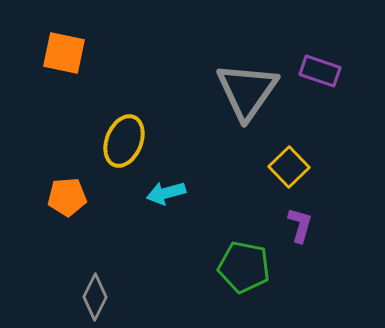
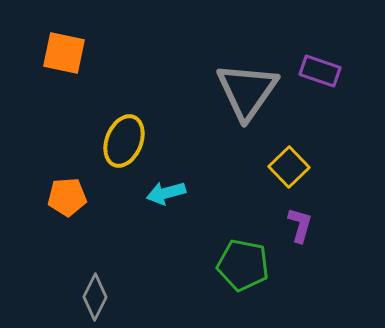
green pentagon: moved 1 px left, 2 px up
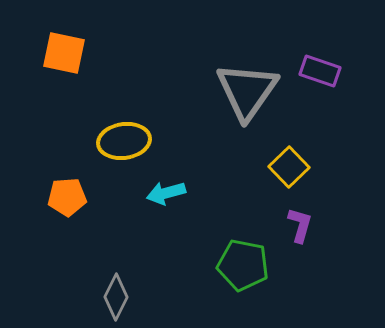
yellow ellipse: rotated 60 degrees clockwise
gray diamond: moved 21 px right
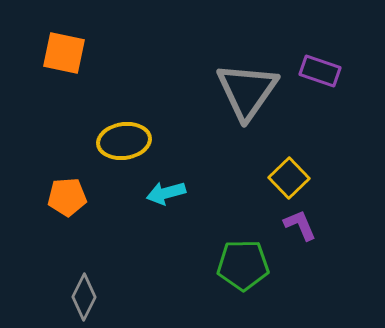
yellow square: moved 11 px down
purple L-shape: rotated 39 degrees counterclockwise
green pentagon: rotated 12 degrees counterclockwise
gray diamond: moved 32 px left
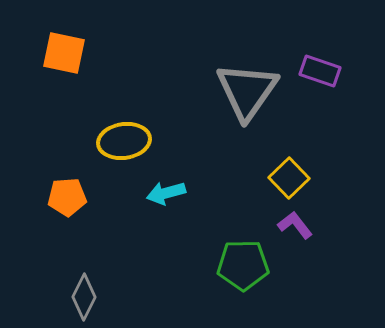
purple L-shape: moved 5 px left; rotated 15 degrees counterclockwise
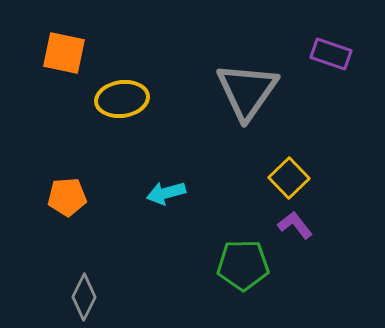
purple rectangle: moved 11 px right, 17 px up
yellow ellipse: moved 2 px left, 42 px up
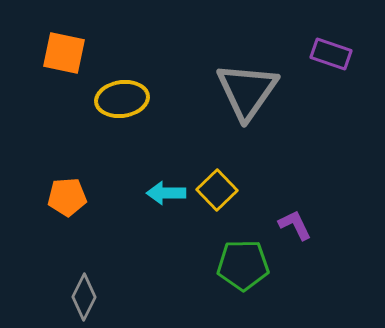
yellow square: moved 72 px left, 12 px down
cyan arrow: rotated 15 degrees clockwise
purple L-shape: rotated 12 degrees clockwise
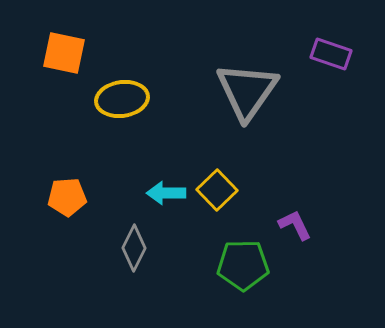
gray diamond: moved 50 px right, 49 px up
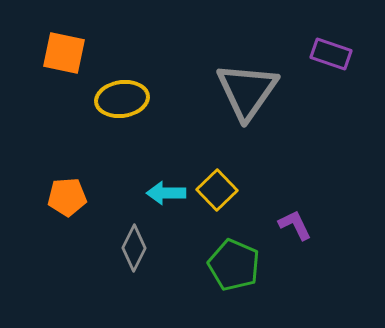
green pentagon: moved 9 px left; rotated 24 degrees clockwise
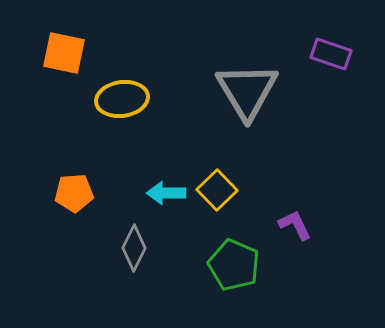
gray triangle: rotated 6 degrees counterclockwise
orange pentagon: moved 7 px right, 4 px up
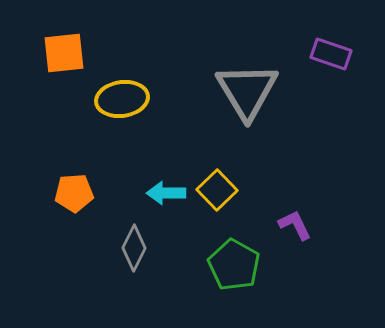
orange square: rotated 18 degrees counterclockwise
green pentagon: rotated 6 degrees clockwise
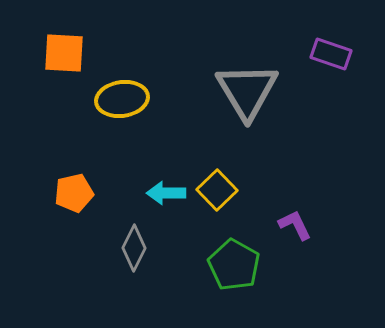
orange square: rotated 9 degrees clockwise
orange pentagon: rotated 9 degrees counterclockwise
